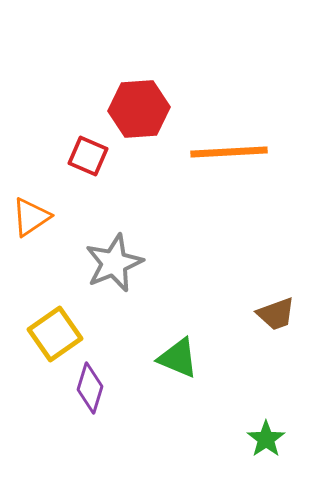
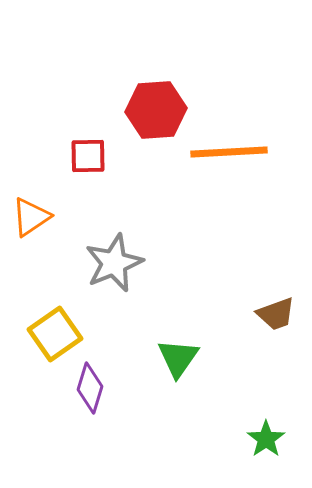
red hexagon: moved 17 px right, 1 px down
red square: rotated 24 degrees counterclockwise
green triangle: rotated 42 degrees clockwise
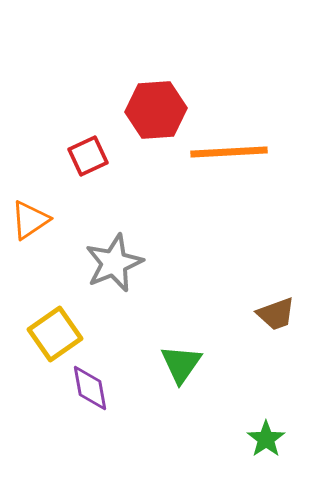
red square: rotated 24 degrees counterclockwise
orange triangle: moved 1 px left, 3 px down
green triangle: moved 3 px right, 6 px down
purple diamond: rotated 27 degrees counterclockwise
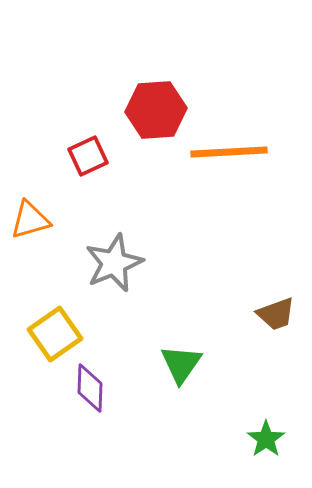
orange triangle: rotated 18 degrees clockwise
purple diamond: rotated 12 degrees clockwise
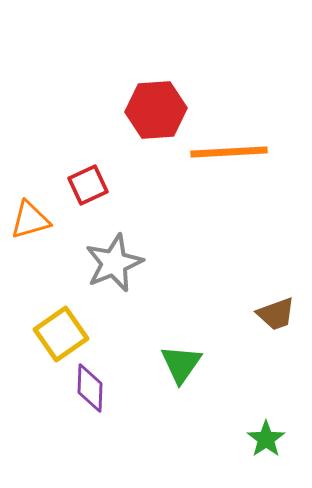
red square: moved 29 px down
yellow square: moved 6 px right
